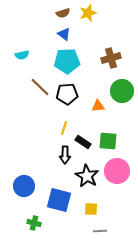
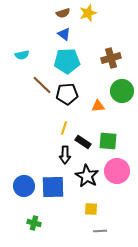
brown line: moved 2 px right, 2 px up
blue square: moved 6 px left, 13 px up; rotated 15 degrees counterclockwise
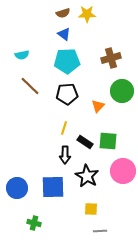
yellow star: moved 1 px left, 1 px down; rotated 18 degrees clockwise
brown line: moved 12 px left, 1 px down
orange triangle: rotated 40 degrees counterclockwise
black rectangle: moved 2 px right
pink circle: moved 6 px right
blue circle: moved 7 px left, 2 px down
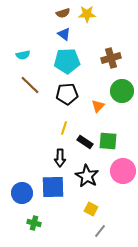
cyan semicircle: moved 1 px right
brown line: moved 1 px up
black arrow: moved 5 px left, 3 px down
blue circle: moved 5 px right, 5 px down
yellow square: rotated 24 degrees clockwise
gray line: rotated 48 degrees counterclockwise
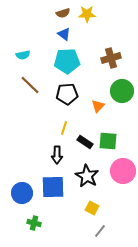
black arrow: moved 3 px left, 3 px up
yellow square: moved 1 px right, 1 px up
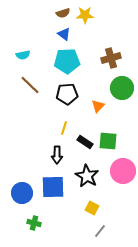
yellow star: moved 2 px left, 1 px down
green circle: moved 3 px up
